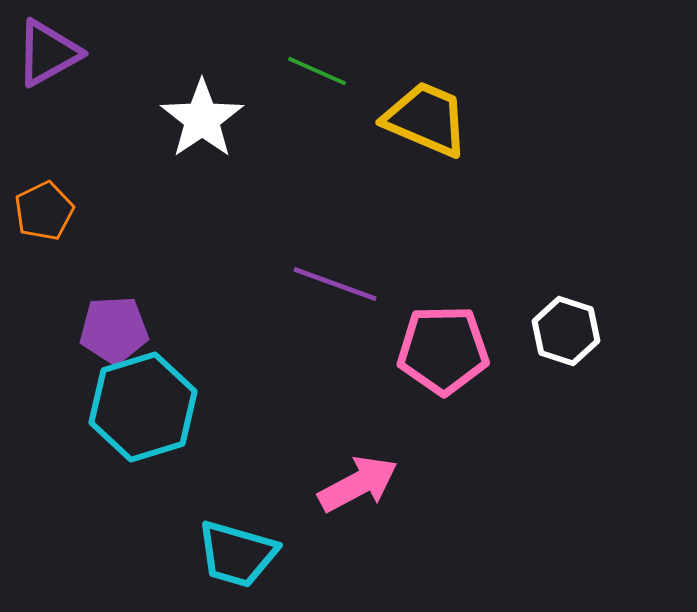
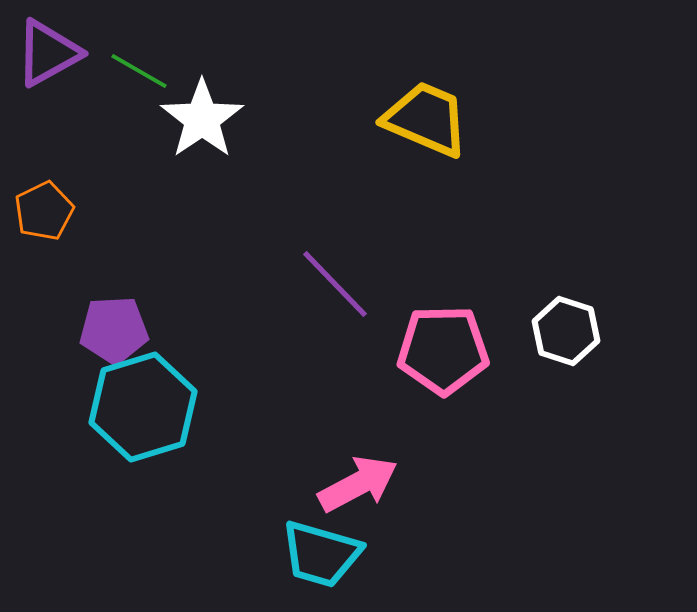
green line: moved 178 px left; rotated 6 degrees clockwise
purple line: rotated 26 degrees clockwise
cyan trapezoid: moved 84 px right
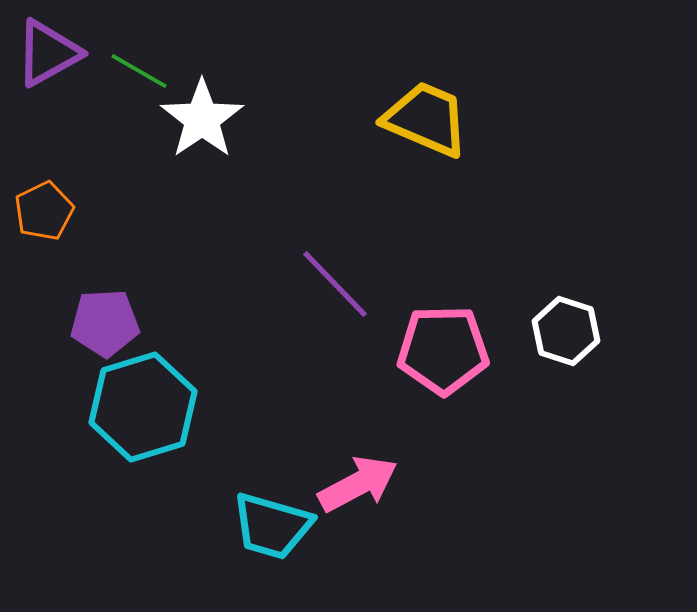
purple pentagon: moved 9 px left, 7 px up
cyan trapezoid: moved 49 px left, 28 px up
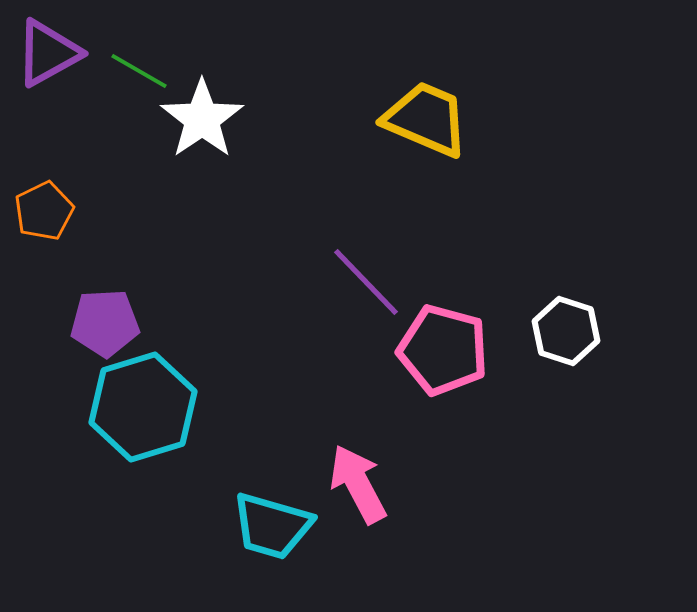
purple line: moved 31 px right, 2 px up
pink pentagon: rotated 16 degrees clockwise
pink arrow: rotated 90 degrees counterclockwise
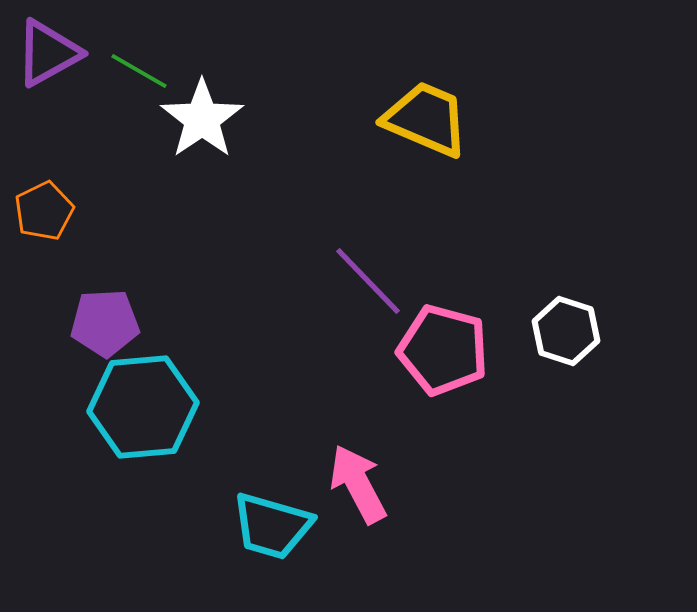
purple line: moved 2 px right, 1 px up
cyan hexagon: rotated 12 degrees clockwise
